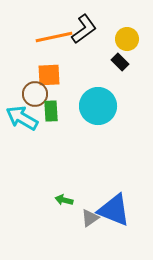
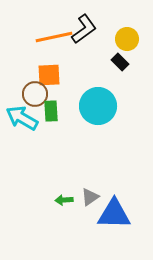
green arrow: rotated 18 degrees counterclockwise
blue triangle: moved 4 px down; rotated 21 degrees counterclockwise
gray triangle: moved 21 px up
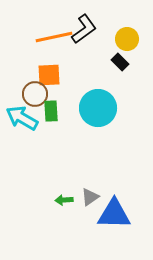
cyan circle: moved 2 px down
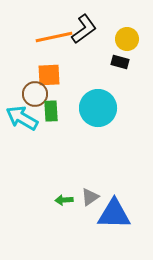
black rectangle: rotated 30 degrees counterclockwise
